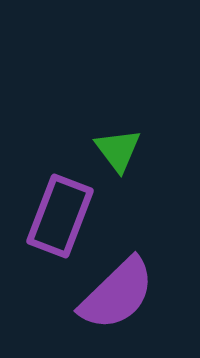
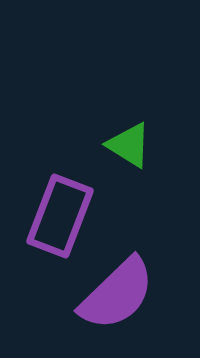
green triangle: moved 11 px right, 5 px up; rotated 21 degrees counterclockwise
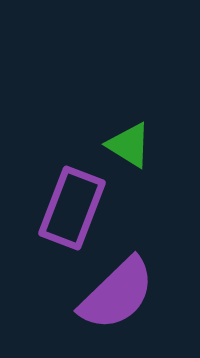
purple rectangle: moved 12 px right, 8 px up
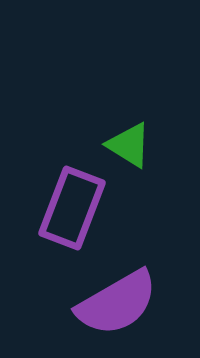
purple semicircle: moved 9 px down; rotated 14 degrees clockwise
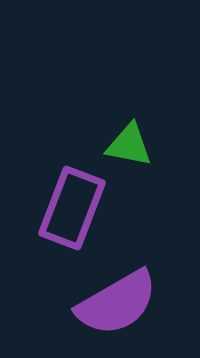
green triangle: rotated 21 degrees counterclockwise
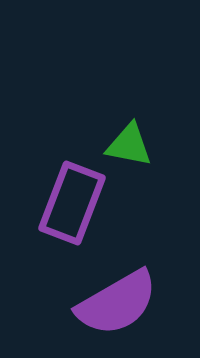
purple rectangle: moved 5 px up
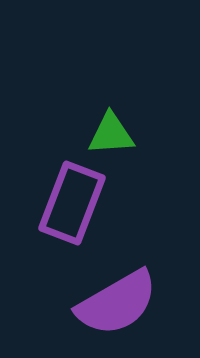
green triangle: moved 18 px left, 11 px up; rotated 15 degrees counterclockwise
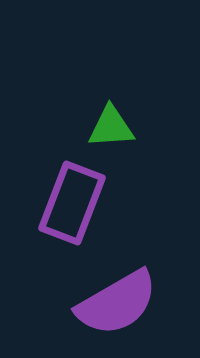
green triangle: moved 7 px up
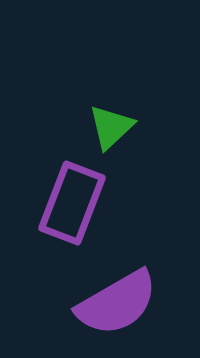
green triangle: rotated 39 degrees counterclockwise
